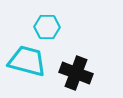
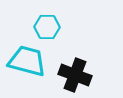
black cross: moved 1 px left, 2 px down
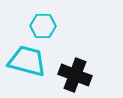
cyan hexagon: moved 4 px left, 1 px up
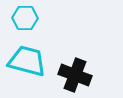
cyan hexagon: moved 18 px left, 8 px up
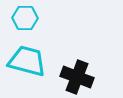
black cross: moved 2 px right, 2 px down
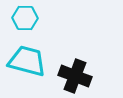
black cross: moved 2 px left, 1 px up
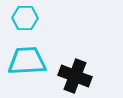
cyan trapezoid: rotated 18 degrees counterclockwise
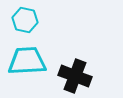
cyan hexagon: moved 2 px down; rotated 10 degrees clockwise
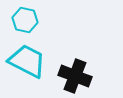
cyan trapezoid: rotated 30 degrees clockwise
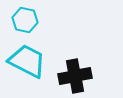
black cross: rotated 32 degrees counterclockwise
